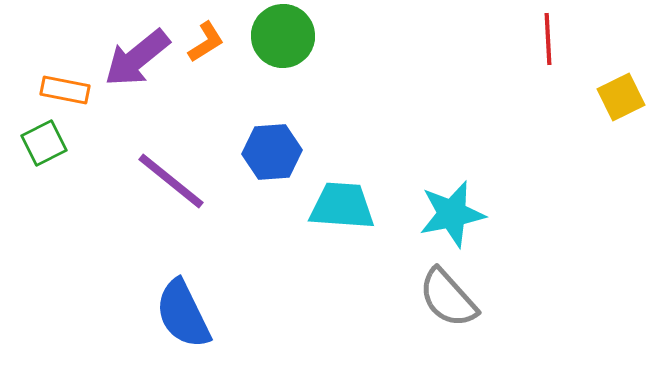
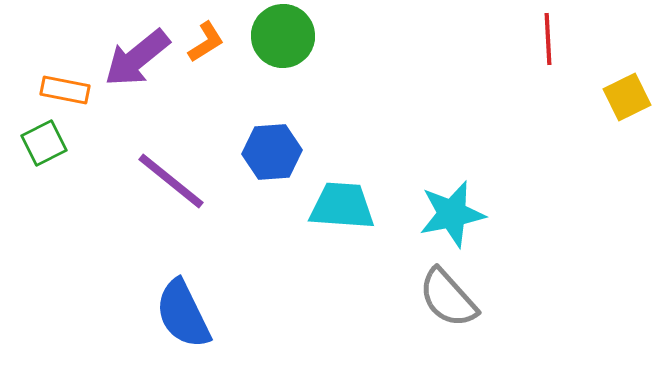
yellow square: moved 6 px right
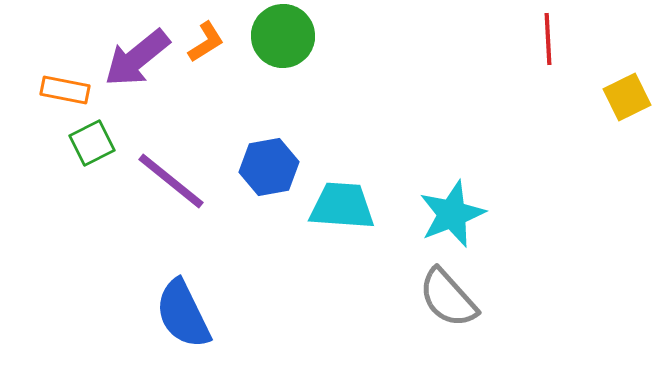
green square: moved 48 px right
blue hexagon: moved 3 px left, 15 px down; rotated 6 degrees counterclockwise
cyan star: rotated 10 degrees counterclockwise
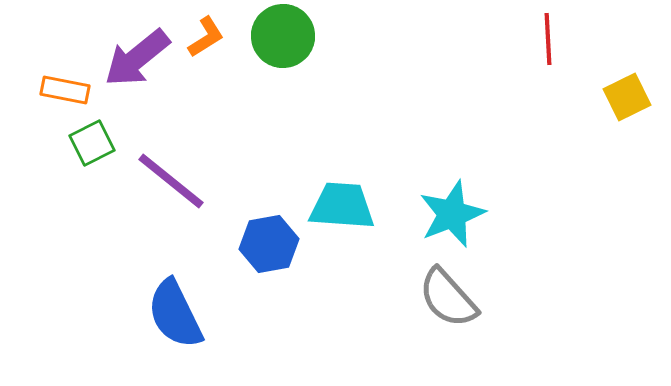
orange L-shape: moved 5 px up
blue hexagon: moved 77 px down
blue semicircle: moved 8 px left
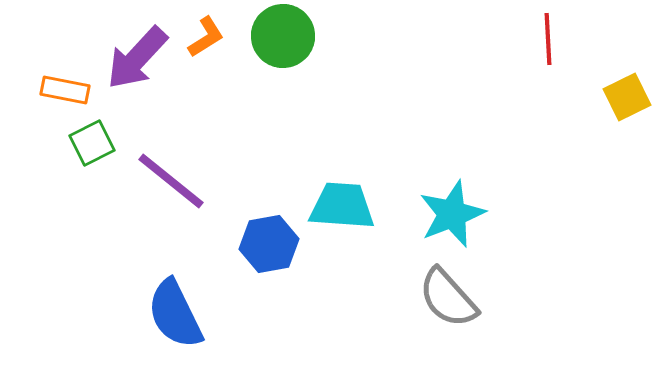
purple arrow: rotated 8 degrees counterclockwise
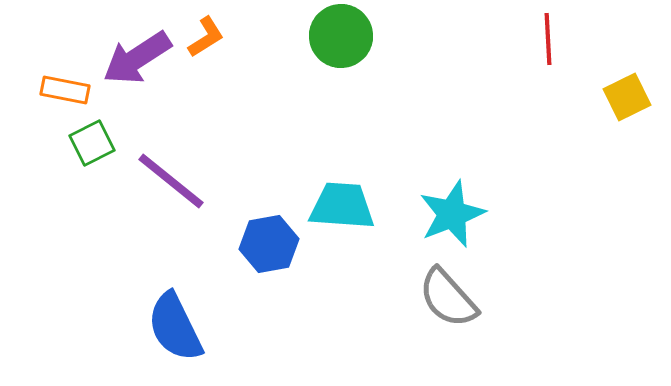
green circle: moved 58 px right
purple arrow: rotated 14 degrees clockwise
blue semicircle: moved 13 px down
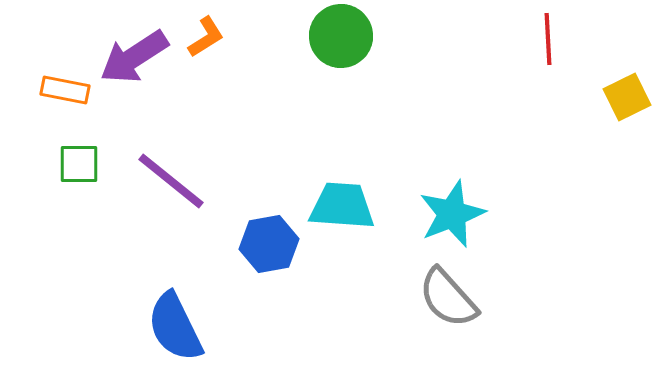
purple arrow: moved 3 px left, 1 px up
green square: moved 13 px left, 21 px down; rotated 27 degrees clockwise
